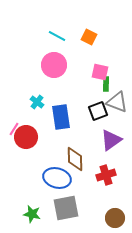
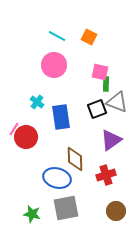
black square: moved 1 px left, 2 px up
brown circle: moved 1 px right, 7 px up
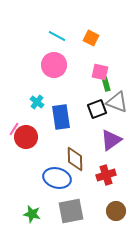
orange square: moved 2 px right, 1 px down
green rectangle: rotated 16 degrees counterclockwise
gray square: moved 5 px right, 3 px down
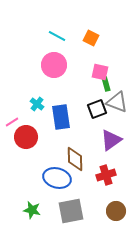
cyan cross: moved 2 px down
pink line: moved 2 px left, 7 px up; rotated 24 degrees clockwise
green star: moved 4 px up
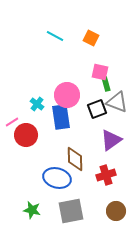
cyan line: moved 2 px left
pink circle: moved 13 px right, 30 px down
red circle: moved 2 px up
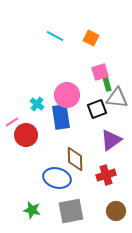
pink square: rotated 30 degrees counterclockwise
green rectangle: moved 1 px right
gray triangle: moved 4 px up; rotated 15 degrees counterclockwise
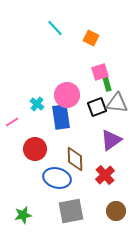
cyan line: moved 8 px up; rotated 18 degrees clockwise
gray triangle: moved 5 px down
black square: moved 2 px up
red circle: moved 9 px right, 14 px down
red cross: moved 1 px left; rotated 24 degrees counterclockwise
green star: moved 9 px left, 5 px down; rotated 24 degrees counterclockwise
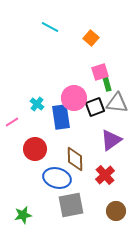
cyan line: moved 5 px left, 1 px up; rotated 18 degrees counterclockwise
orange square: rotated 14 degrees clockwise
pink circle: moved 7 px right, 3 px down
black square: moved 2 px left
gray square: moved 6 px up
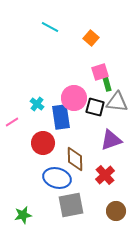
gray triangle: moved 1 px up
black square: rotated 36 degrees clockwise
purple triangle: rotated 15 degrees clockwise
red circle: moved 8 px right, 6 px up
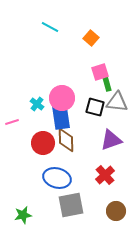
pink circle: moved 12 px left
pink line: rotated 16 degrees clockwise
brown diamond: moved 9 px left, 19 px up
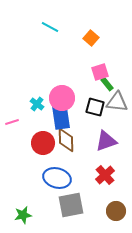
green rectangle: rotated 24 degrees counterclockwise
purple triangle: moved 5 px left, 1 px down
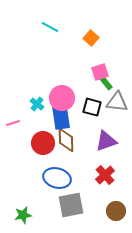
green rectangle: moved 1 px left, 1 px up
black square: moved 3 px left
pink line: moved 1 px right, 1 px down
